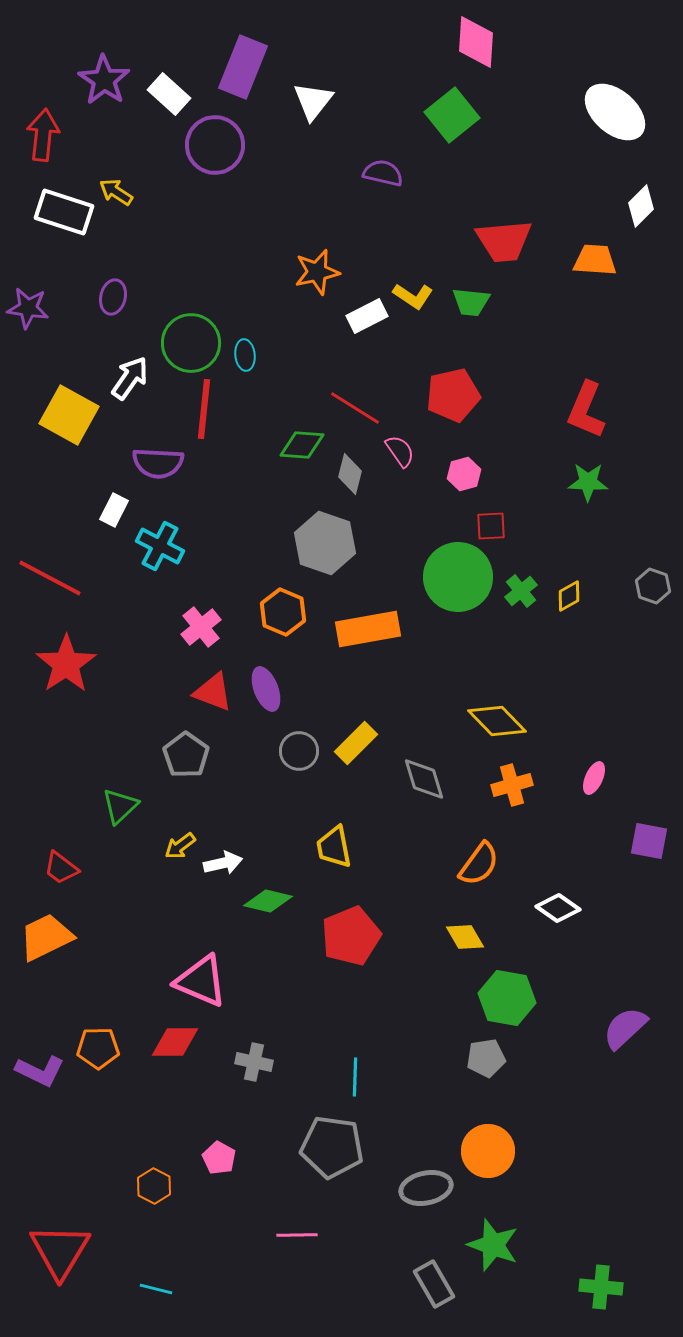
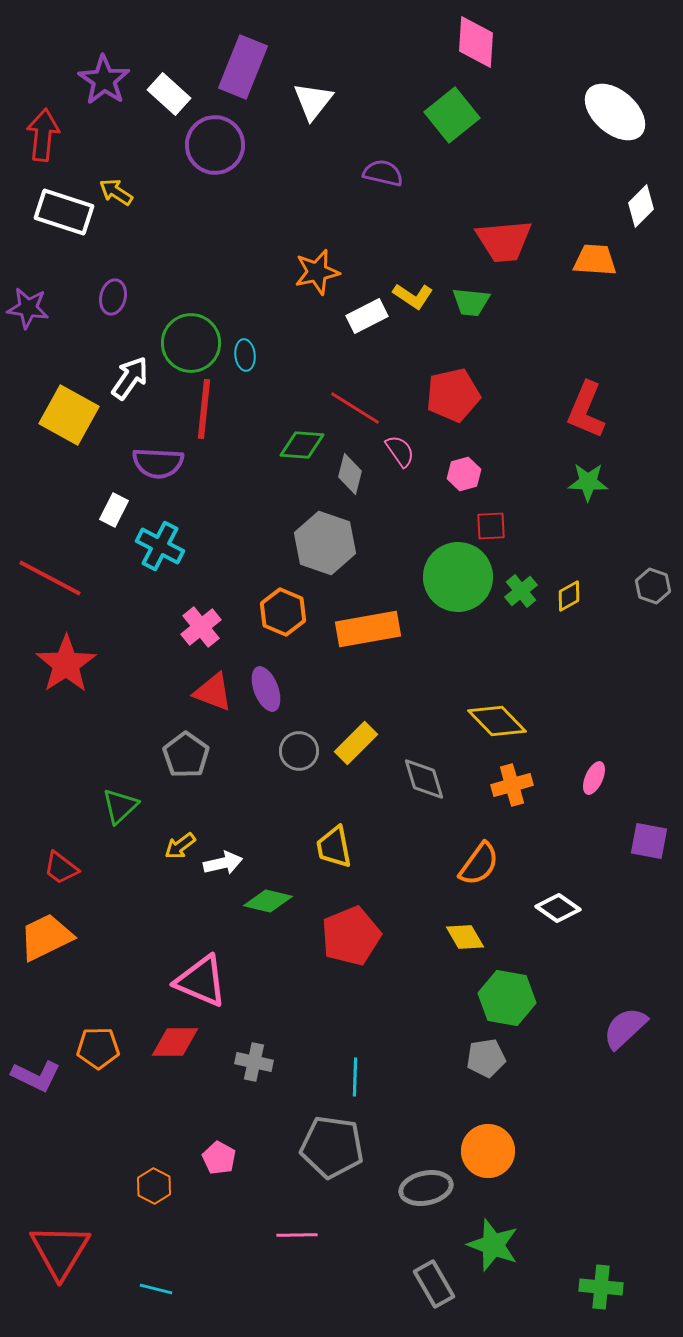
purple L-shape at (40, 1071): moved 4 px left, 5 px down
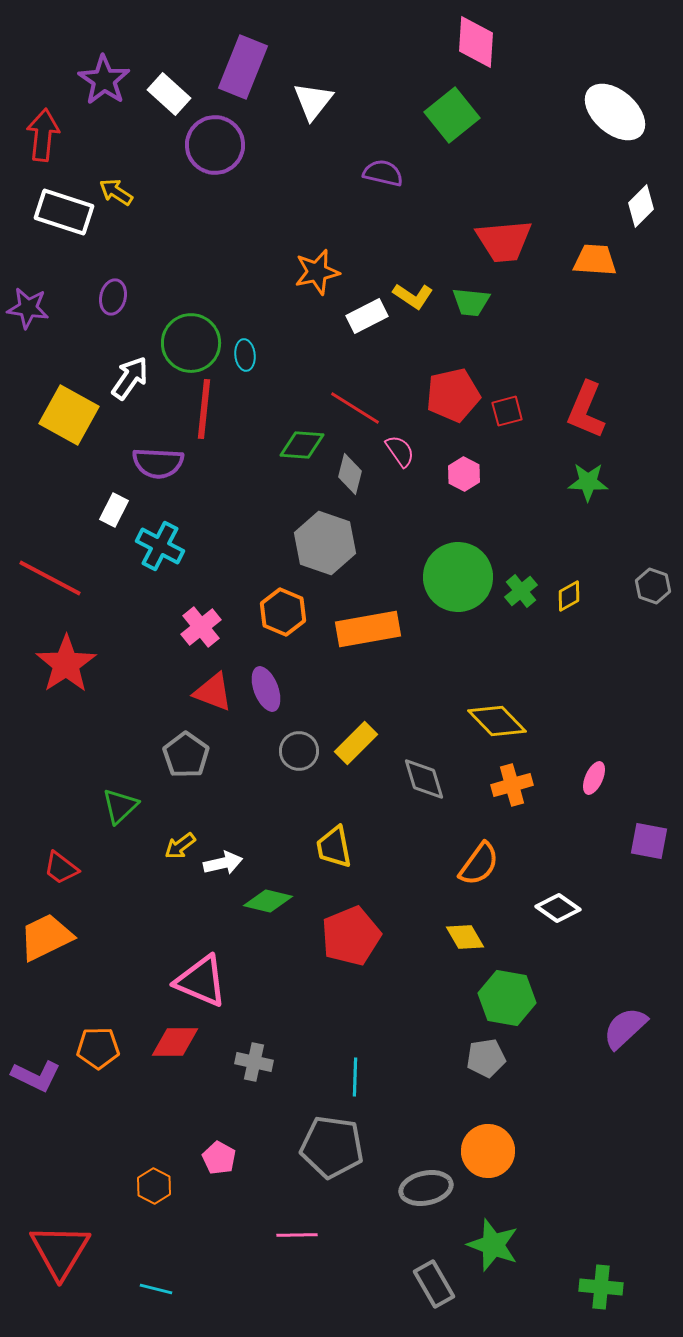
pink hexagon at (464, 474): rotated 16 degrees counterclockwise
red square at (491, 526): moved 16 px right, 115 px up; rotated 12 degrees counterclockwise
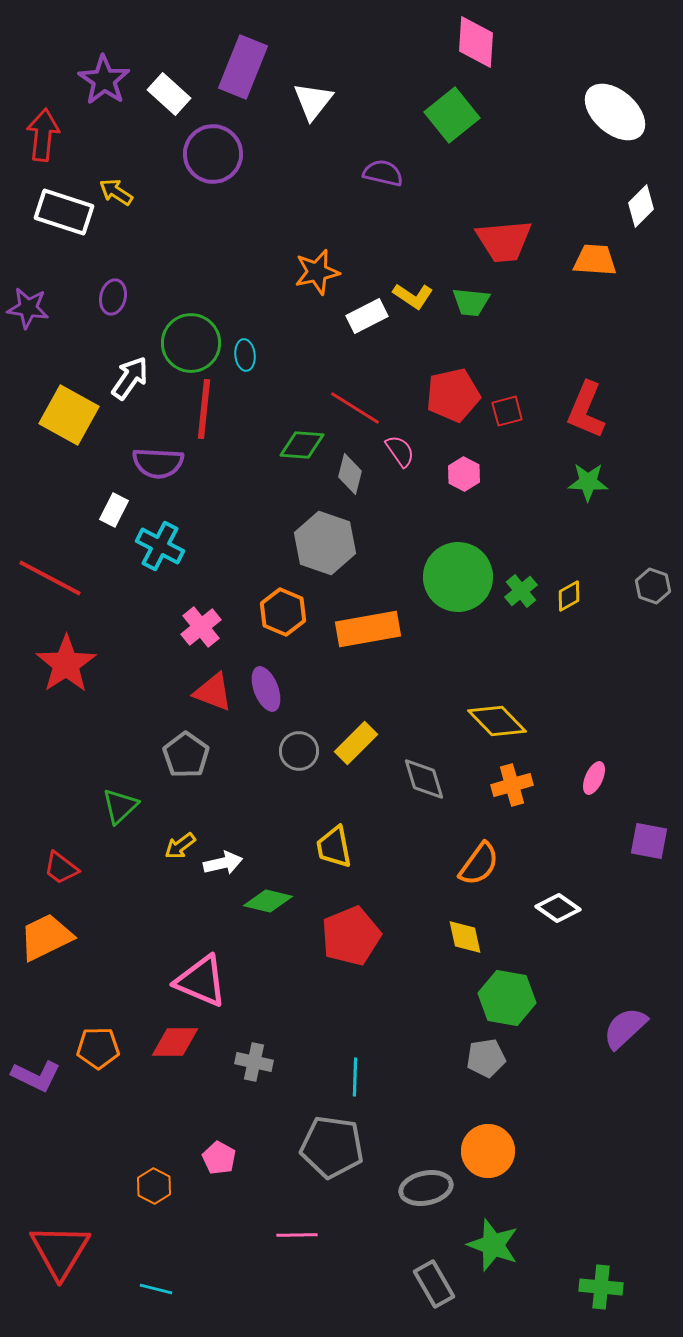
purple circle at (215, 145): moved 2 px left, 9 px down
yellow diamond at (465, 937): rotated 18 degrees clockwise
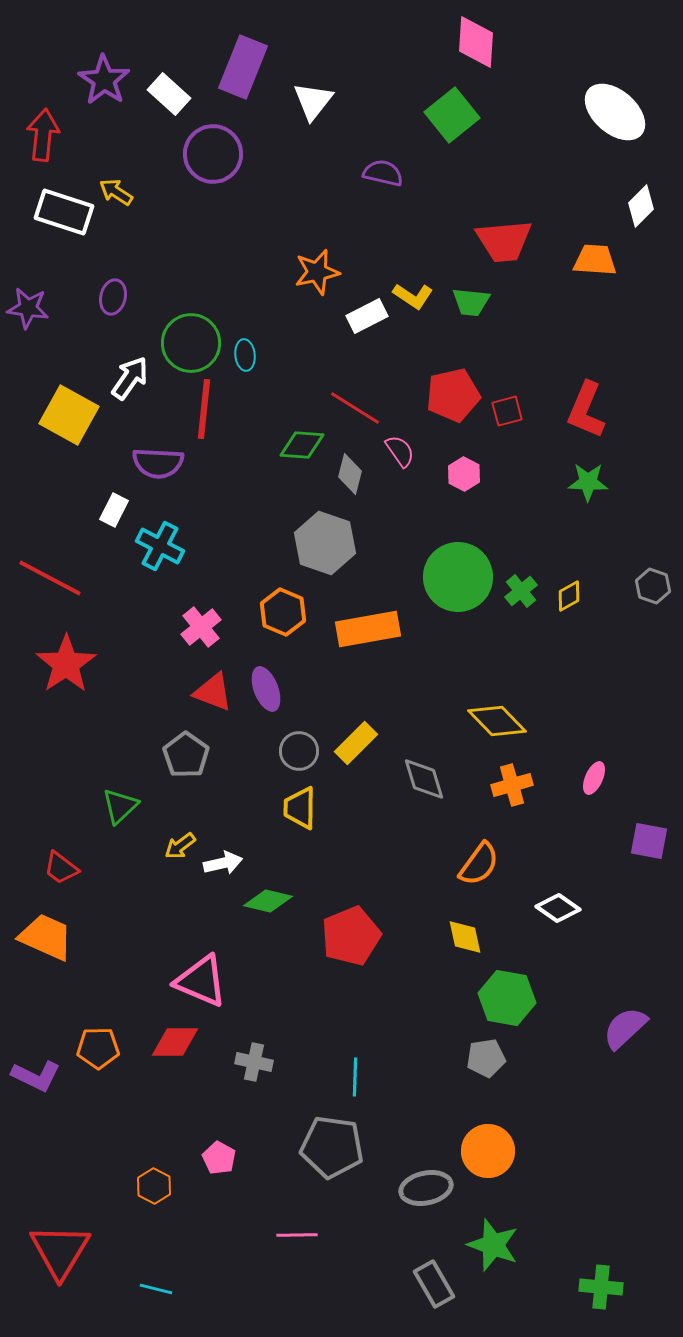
yellow trapezoid at (334, 847): moved 34 px left, 39 px up; rotated 12 degrees clockwise
orange trapezoid at (46, 937): rotated 50 degrees clockwise
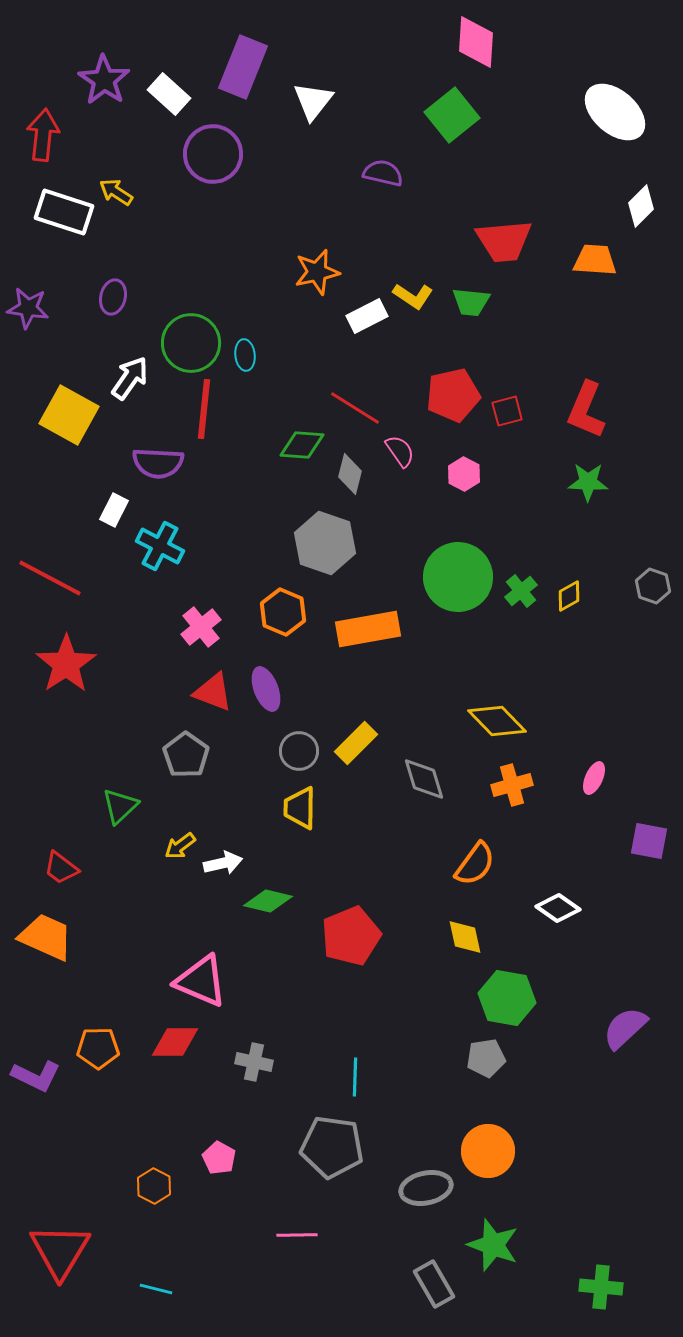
orange semicircle at (479, 864): moved 4 px left
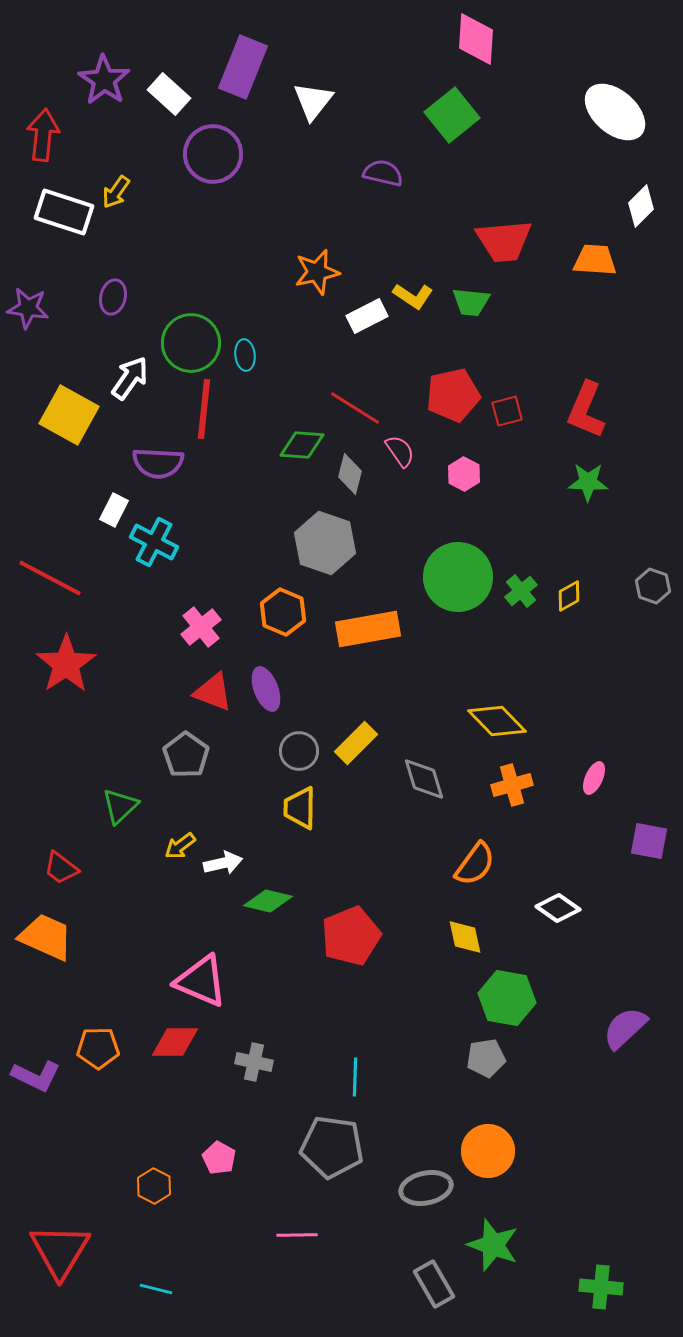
pink diamond at (476, 42): moved 3 px up
yellow arrow at (116, 192): rotated 88 degrees counterclockwise
cyan cross at (160, 546): moved 6 px left, 4 px up
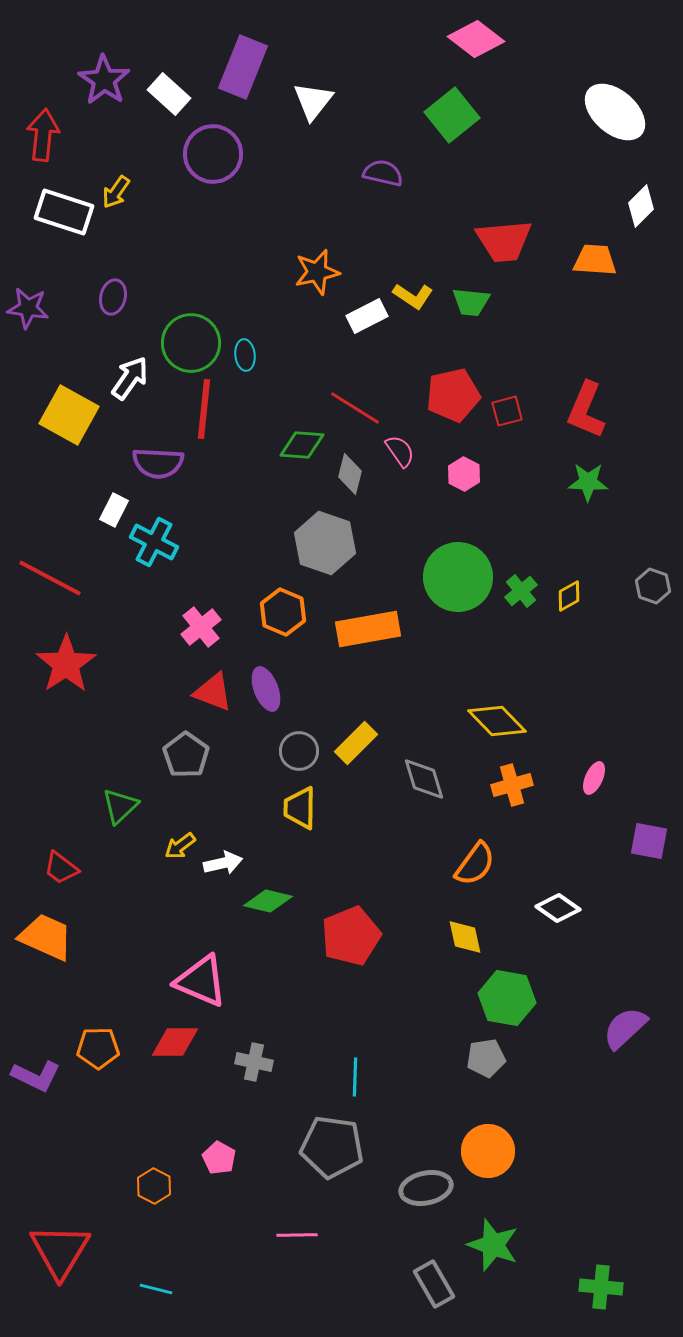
pink diamond at (476, 39): rotated 56 degrees counterclockwise
